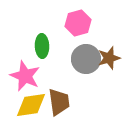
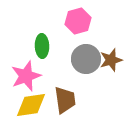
pink hexagon: moved 2 px up
brown star: moved 2 px right, 2 px down
pink star: moved 1 px right; rotated 28 degrees clockwise
brown trapezoid: moved 6 px right, 2 px up
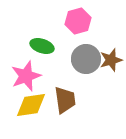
green ellipse: rotated 70 degrees counterclockwise
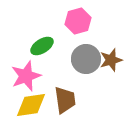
green ellipse: rotated 50 degrees counterclockwise
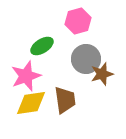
brown star: moved 9 px left, 14 px down
yellow diamond: moved 2 px up
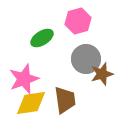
green ellipse: moved 8 px up
pink star: moved 2 px left, 3 px down
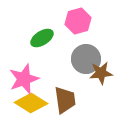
brown star: moved 1 px left, 1 px up; rotated 10 degrees clockwise
yellow diamond: rotated 40 degrees clockwise
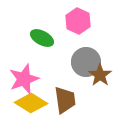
pink hexagon: rotated 20 degrees counterclockwise
green ellipse: rotated 60 degrees clockwise
gray circle: moved 3 px down
brown star: moved 1 px left, 2 px down; rotated 30 degrees counterclockwise
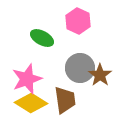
gray circle: moved 6 px left, 6 px down
pink star: moved 3 px right
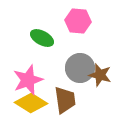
pink hexagon: rotated 20 degrees counterclockwise
brown star: rotated 20 degrees counterclockwise
pink star: moved 1 px right, 1 px down
